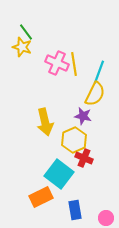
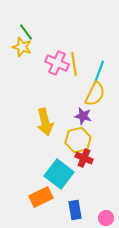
yellow hexagon: moved 4 px right; rotated 10 degrees clockwise
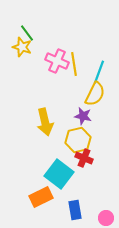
green line: moved 1 px right, 1 px down
pink cross: moved 2 px up
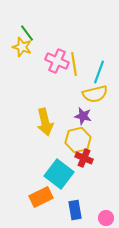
yellow semicircle: rotated 50 degrees clockwise
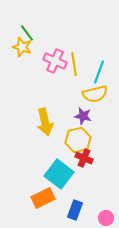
pink cross: moved 2 px left
orange rectangle: moved 2 px right, 1 px down
blue rectangle: rotated 30 degrees clockwise
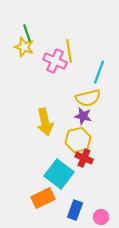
green line: rotated 18 degrees clockwise
yellow star: moved 2 px right
yellow line: moved 5 px left, 13 px up
yellow semicircle: moved 7 px left, 4 px down
pink circle: moved 5 px left, 1 px up
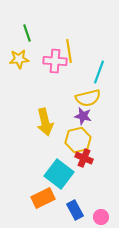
yellow star: moved 5 px left, 12 px down; rotated 24 degrees counterclockwise
pink cross: rotated 20 degrees counterclockwise
blue rectangle: rotated 48 degrees counterclockwise
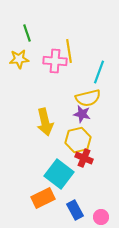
purple star: moved 1 px left, 2 px up
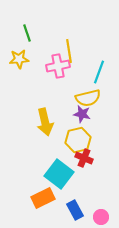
pink cross: moved 3 px right, 5 px down; rotated 15 degrees counterclockwise
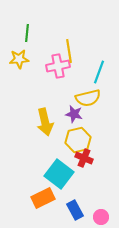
green line: rotated 24 degrees clockwise
purple star: moved 8 px left
